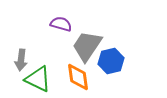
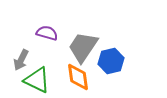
purple semicircle: moved 14 px left, 9 px down
gray trapezoid: moved 4 px left, 1 px down
gray arrow: rotated 20 degrees clockwise
green triangle: moved 1 px left, 1 px down
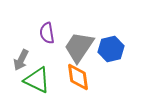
purple semicircle: rotated 115 degrees counterclockwise
gray trapezoid: moved 4 px left
blue hexagon: moved 12 px up
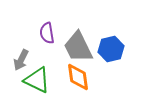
gray trapezoid: moved 1 px left; rotated 60 degrees counterclockwise
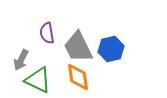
green triangle: moved 1 px right
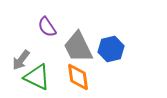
purple semicircle: moved 6 px up; rotated 25 degrees counterclockwise
gray arrow: rotated 10 degrees clockwise
green triangle: moved 1 px left, 3 px up
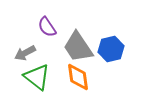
gray trapezoid: rotated 8 degrees counterclockwise
gray arrow: moved 4 px right, 7 px up; rotated 25 degrees clockwise
green triangle: rotated 12 degrees clockwise
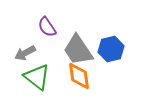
gray trapezoid: moved 3 px down
orange diamond: moved 1 px right, 1 px up
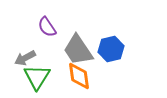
gray arrow: moved 5 px down
green triangle: rotated 24 degrees clockwise
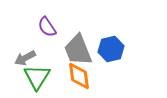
gray trapezoid: rotated 12 degrees clockwise
